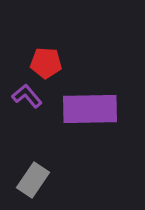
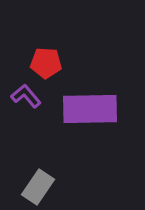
purple L-shape: moved 1 px left
gray rectangle: moved 5 px right, 7 px down
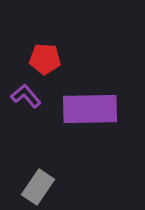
red pentagon: moved 1 px left, 4 px up
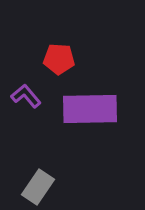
red pentagon: moved 14 px right
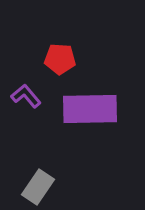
red pentagon: moved 1 px right
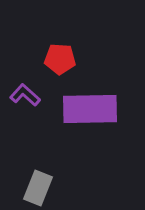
purple L-shape: moved 1 px left, 1 px up; rotated 8 degrees counterclockwise
gray rectangle: moved 1 px down; rotated 12 degrees counterclockwise
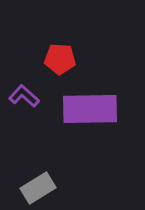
purple L-shape: moved 1 px left, 1 px down
gray rectangle: rotated 36 degrees clockwise
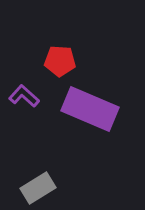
red pentagon: moved 2 px down
purple rectangle: rotated 24 degrees clockwise
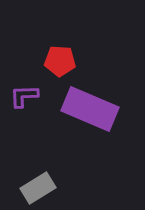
purple L-shape: rotated 44 degrees counterclockwise
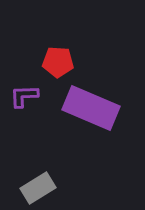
red pentagon: moved 2 px left, 1 px down
purple rectangle: moved 1 px right, 1 px up
